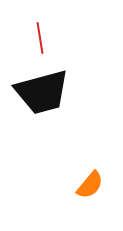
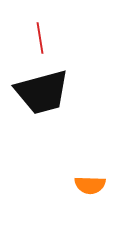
orange semicircle: rotated 52 degrees clockwise
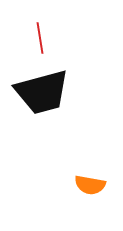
orange semicircle: rotated 8 degrees clockwise
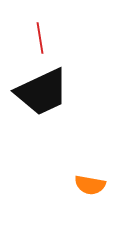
black trapezoid: rotated 10 degrees counterclockwise
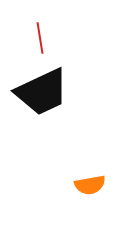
orange semicircle: rotated 20 degrees counterclockwise
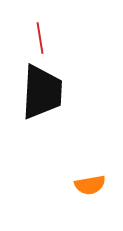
black trapezoid: rotated 62 degrees counterclockwise
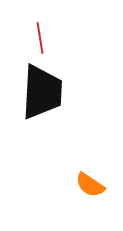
orange semicircle: rotated 44 degrees clockwise
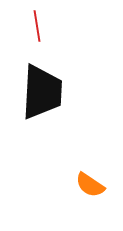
red line: moved 3 px left, 12 px up
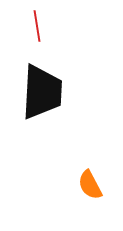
orange semicircle: rotated 28 degrees clockwise
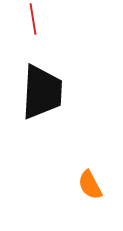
red line: moved 4 px left, 7 px up
